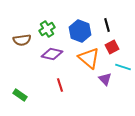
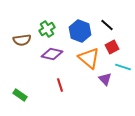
black line: rotated 32 degrees counterclockwise
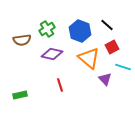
green rectangle: rotated 48 degrees counterclockwise
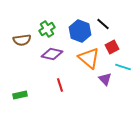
black line: moved 4 px left, 1 px up
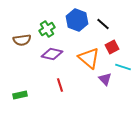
blue hexagon: moved 3 px left, 11 px up
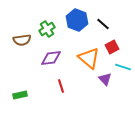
purple diamond: moved 1 px left, 4 px down; rotated 20 degrees counterclockwise
red line: moved 1 px right, 1 px down
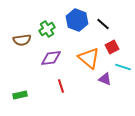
purple triangle: rotated 24 degrees counterclockwise
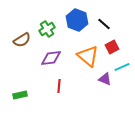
black line: moved 1 px right
brown semicircle: rotated 24 degrees counterclockwise
orange triangle: moved 1 px left, 2 px up
cyan line: moved 1 px left; rotated 42 degrees counterclockwise
red line: moved 2 px left; rotated 24 degrees clockwise
